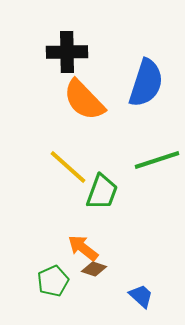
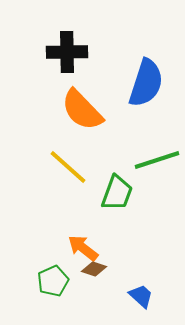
orange semicircle: moved 2 px left, 10 px down
green trapezoid: moved 15 px right, 1 px down
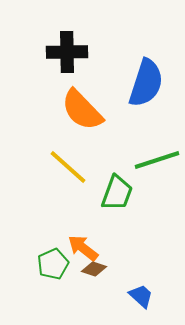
green pentagon: moved 17 px up
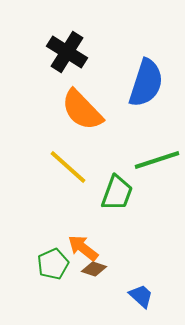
black cross: rotated 33 degrees clockwise
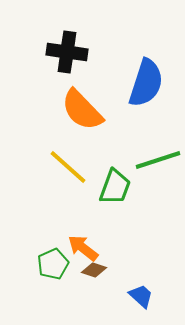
black cross: rotated 24 degrees counterclockwise
green line: moved 1 px right
green trapezoid: moved 2 px left, 6 px up
brown diamond: moved 1 px down
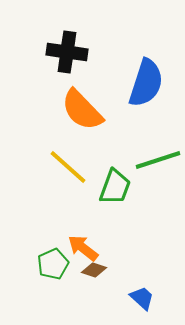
blue trapezoid: moved 1 px right, 2 px down
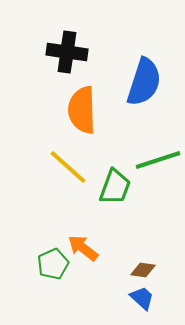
blue semicircle: moved 2 px left, 1 px up
orange semicircle: rotated 42 degrees clockwise
brown diamond: moved 49 px right; rotated 10 degrees counterclockwise
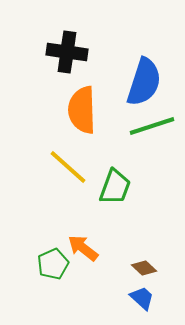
green line: moved 6 px left, 34 px up
brown diamond: moved 1 px right, 2 px up; rotated 35 degrees clockwise
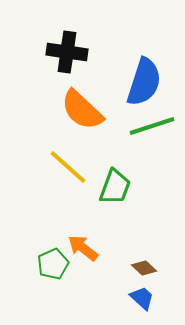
orange semicircle: rotated 45 degrees counterclockwise
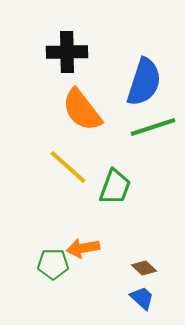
black cross: rotated 9 degrees counterclockwise
orange semicircle: rotated 9 degrees clockwise
green line: moved 1 px right, 1 px down
orange arrow: rotated 48 degrees counterclockwise
green pentagon: rotated 24 degrees clockwise
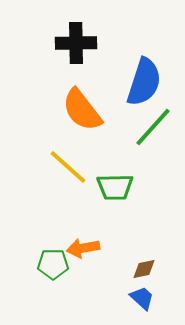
black cross: moved 9 px right, 9 px up
green line: rotated 30 degrees counterclockwise
green trapezoid: rotated 69 degrees clockwise
brown diamond: moved 1 px down; rotated 55 degrees counterclockwise
